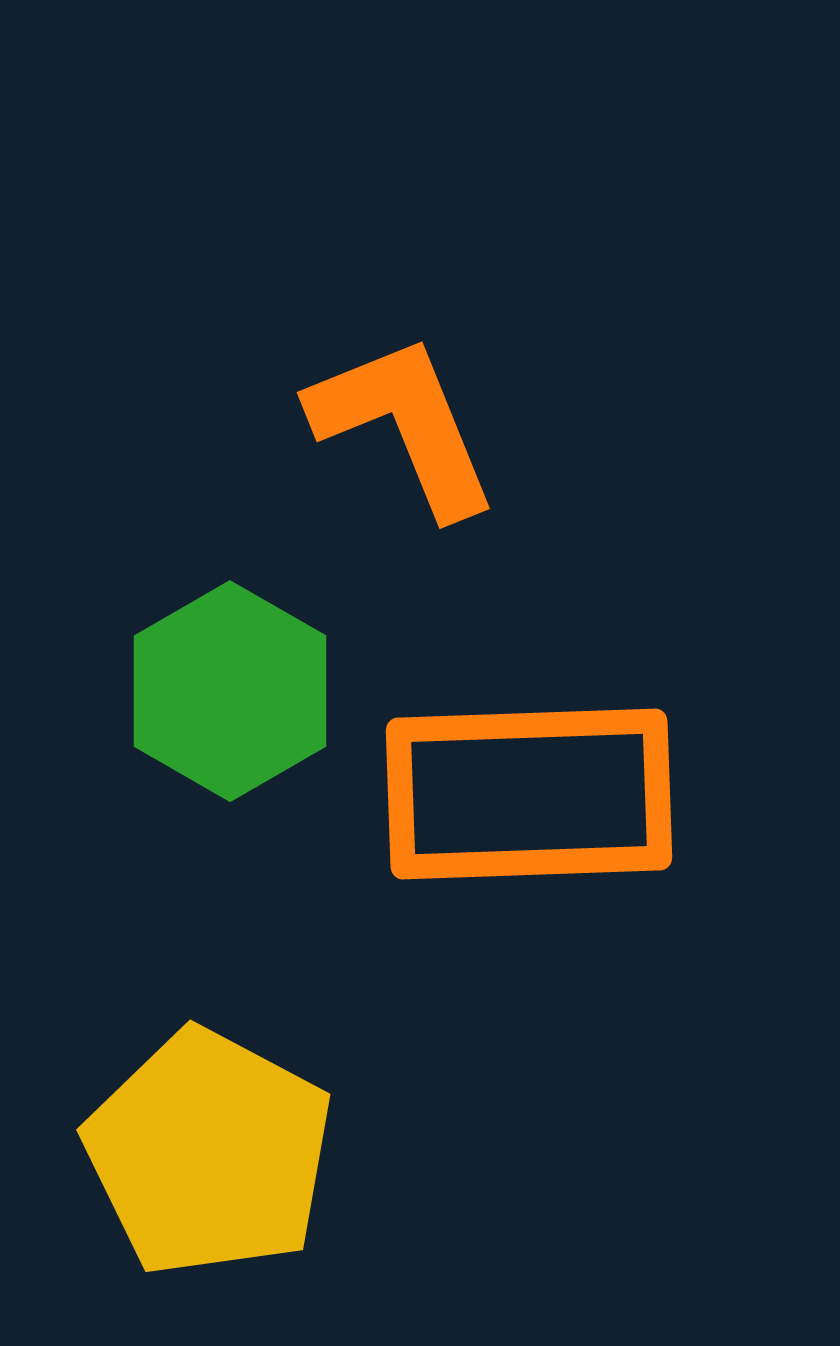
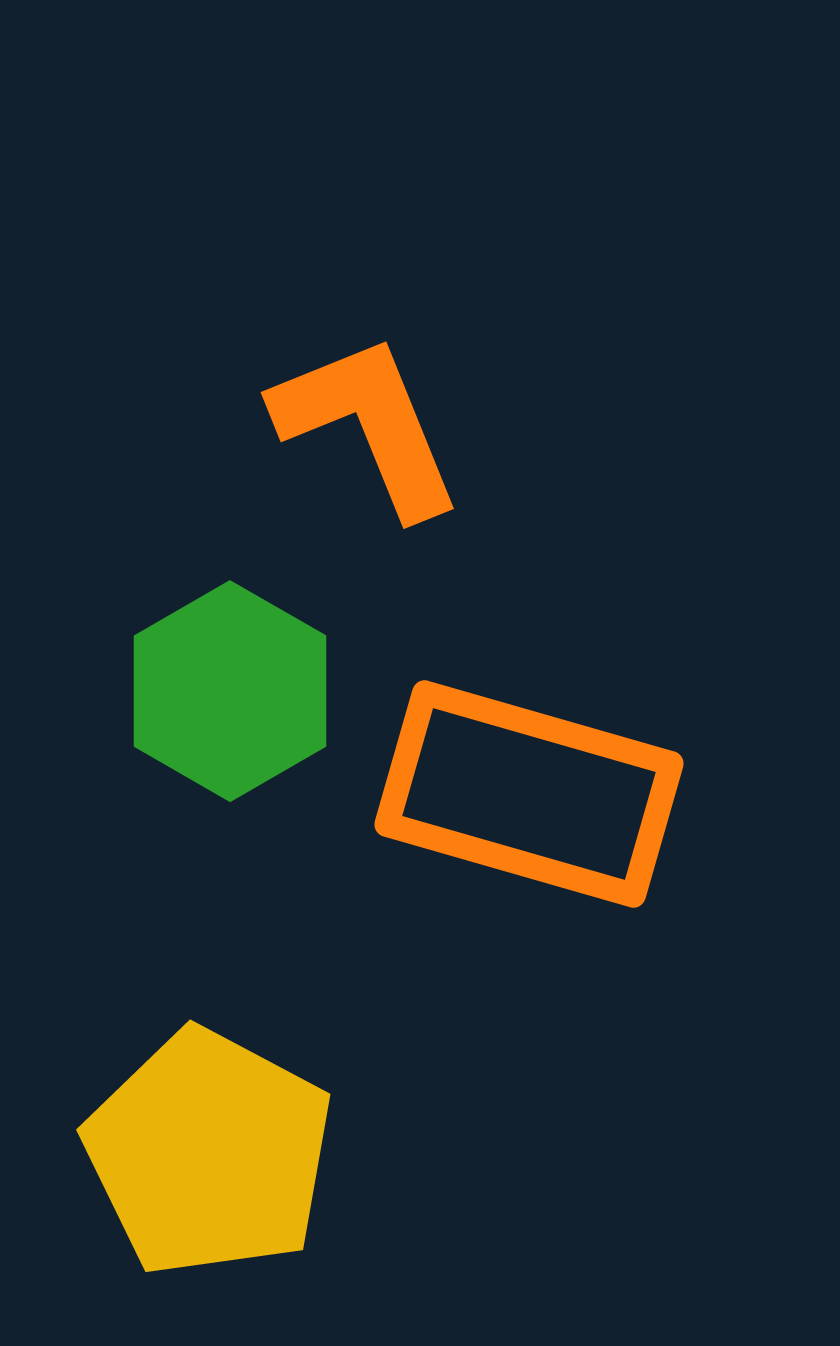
orange L-shape: moved 36 px left
orange rectangle: rotated 18 degrees clockwise
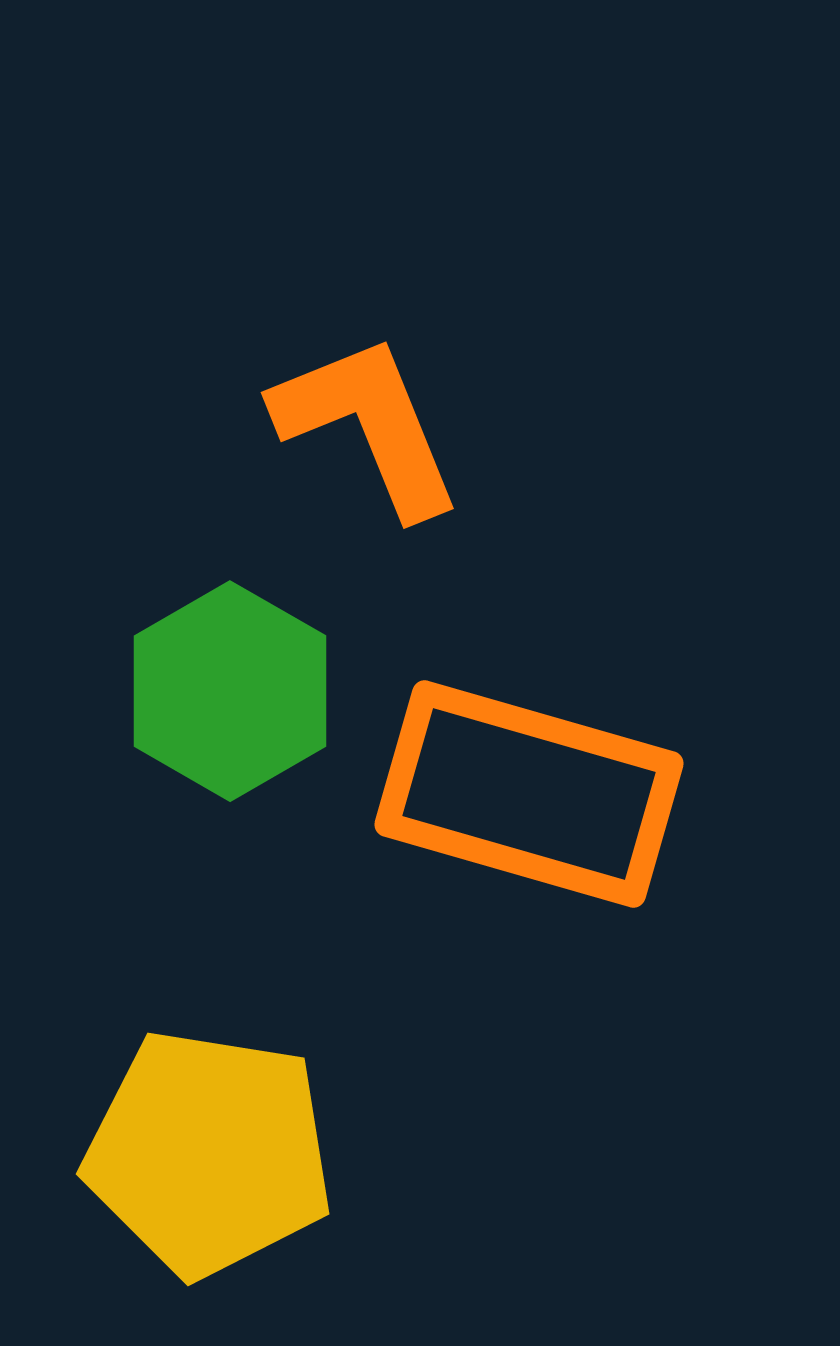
yellow pentagon: rotated 19 degrees counterclockwise
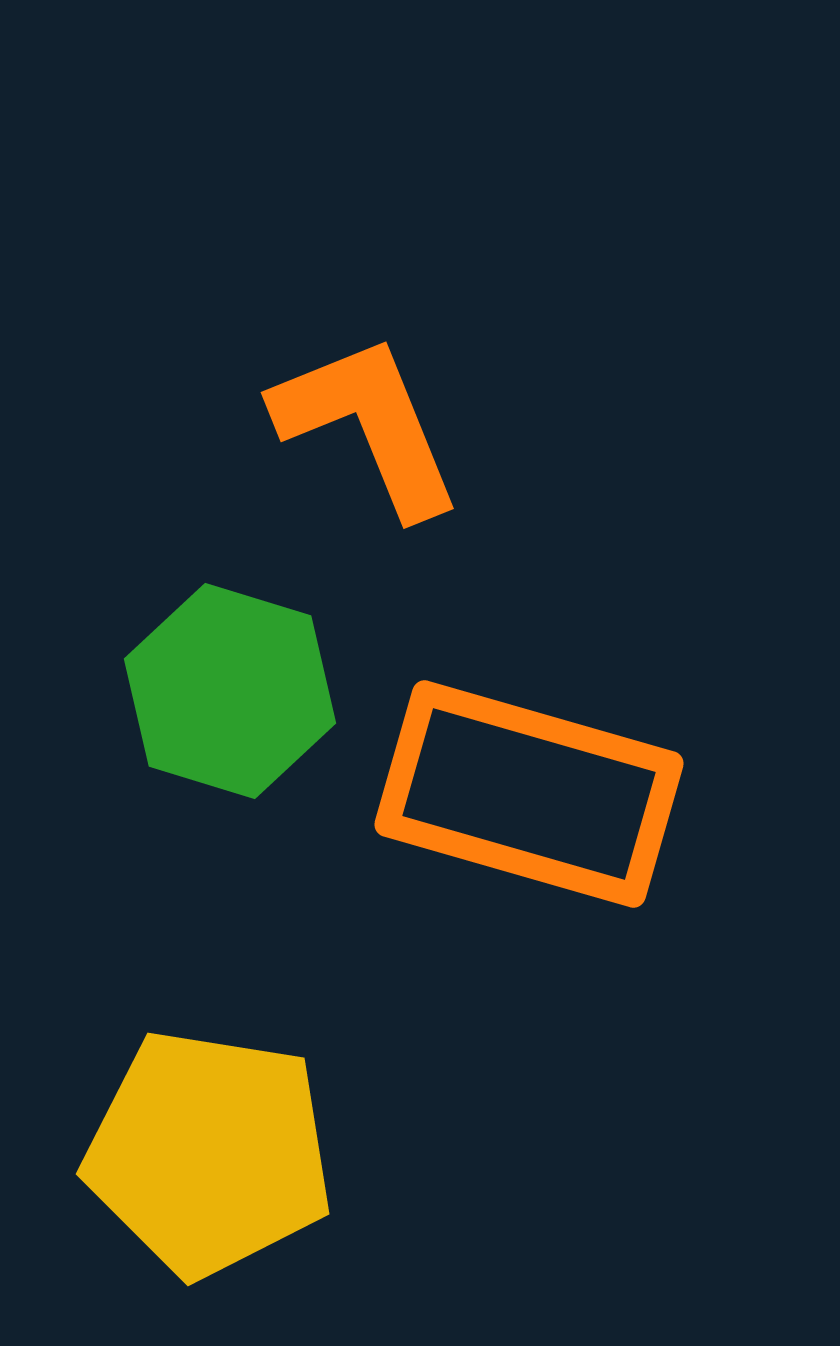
green hexagon: rotated 13 degrees counterclockwise
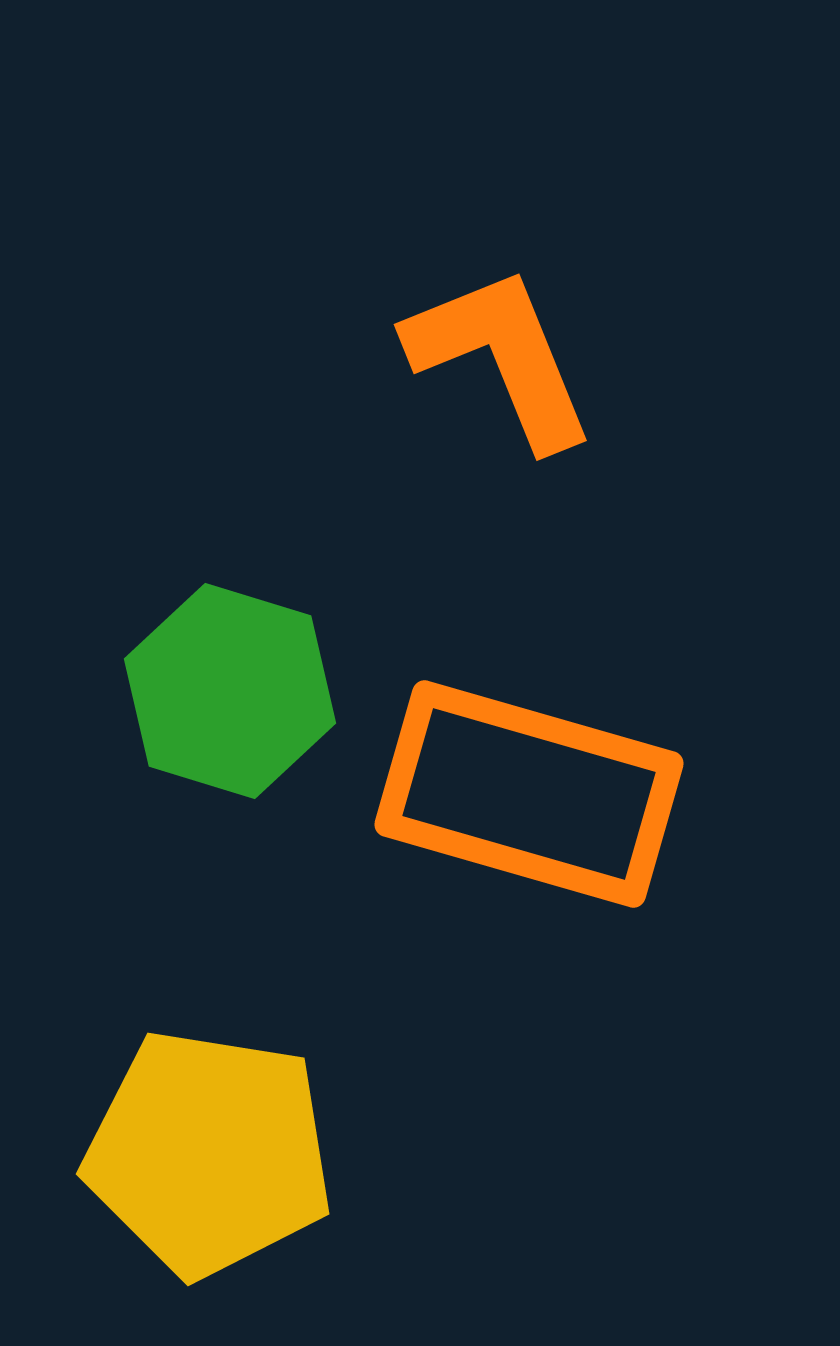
orange L-shape: moved 133 px right, 68 px up
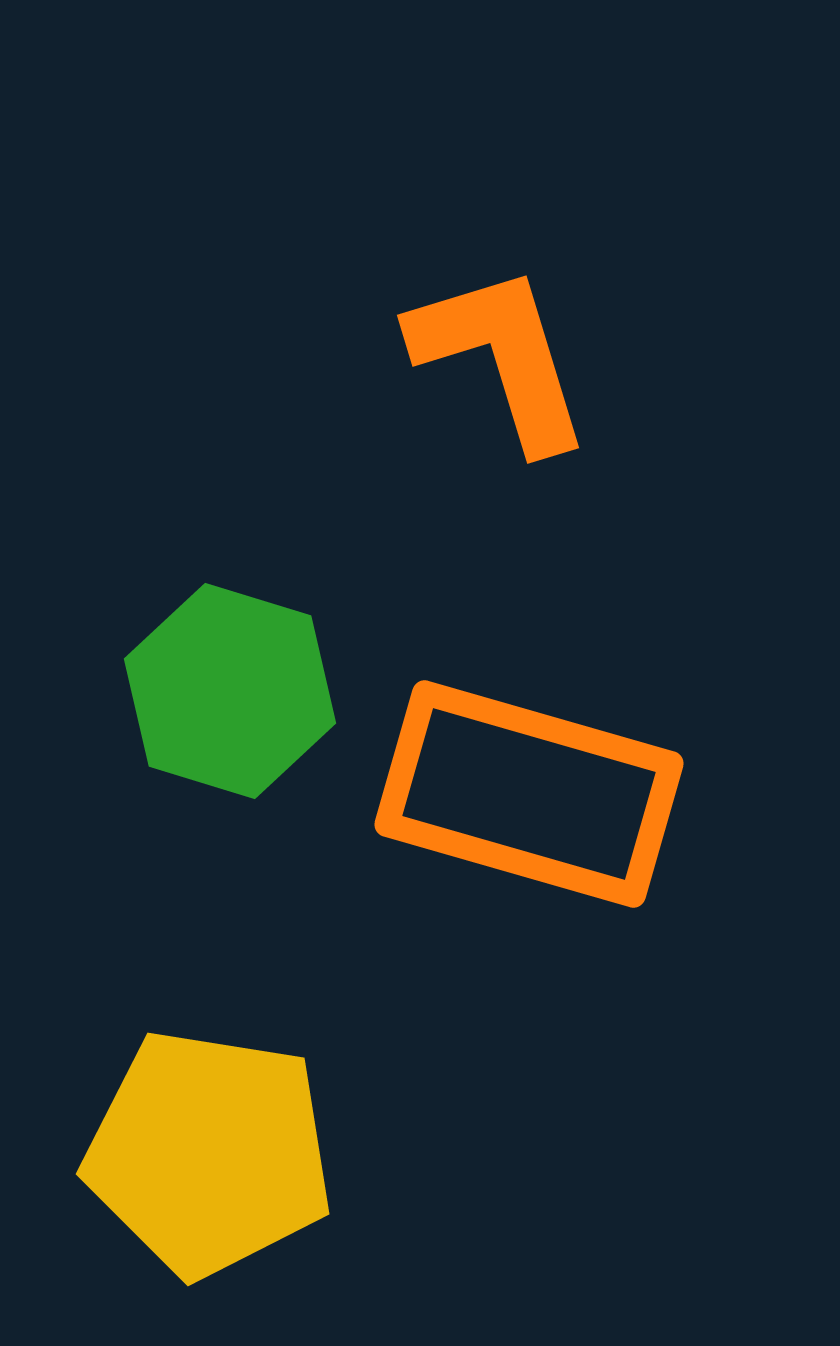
orange L-shape: rotated 5 degrees clockwise
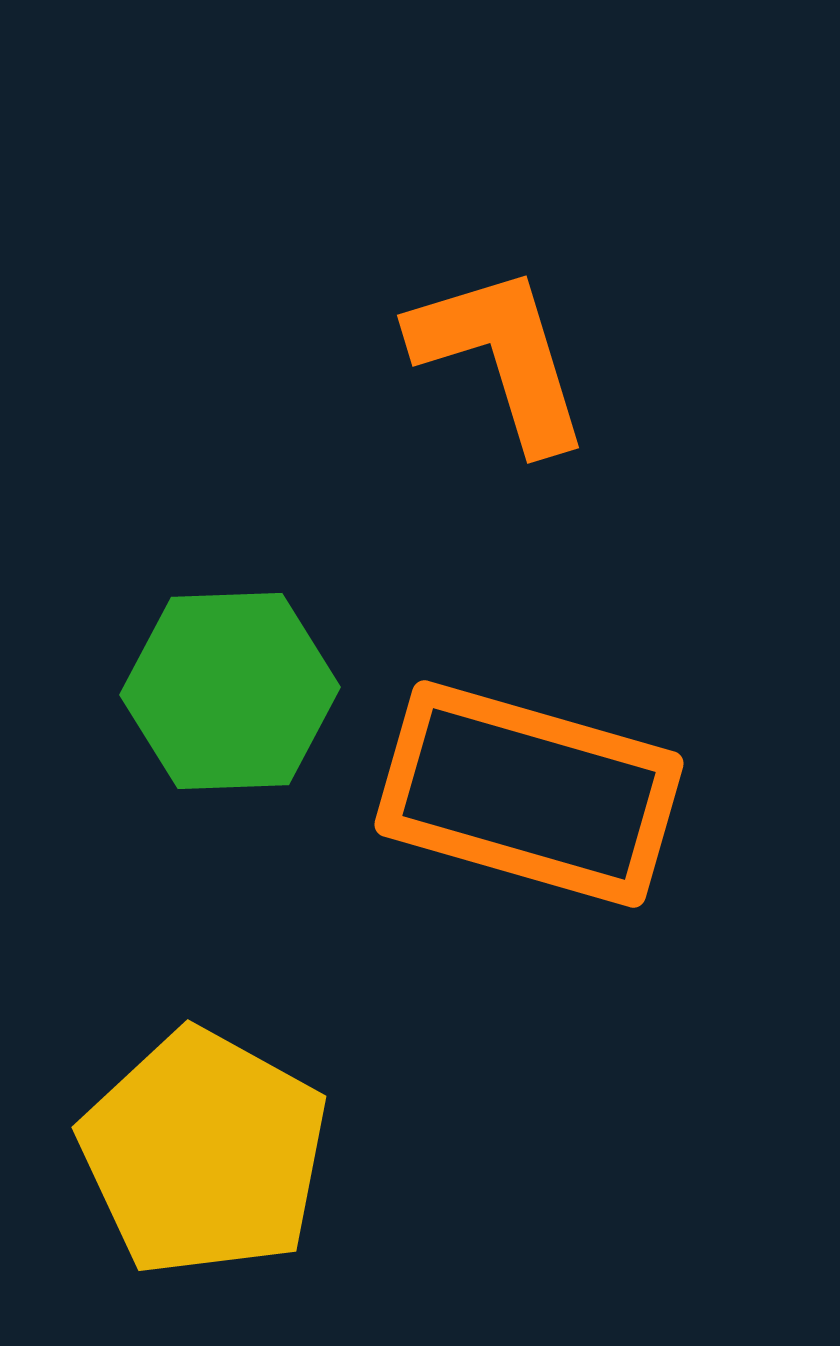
green hexagon: rotated 19 degrees counterclockwise
yellow pentagon: moved 5 px left; rotated 20 degrees clockwise
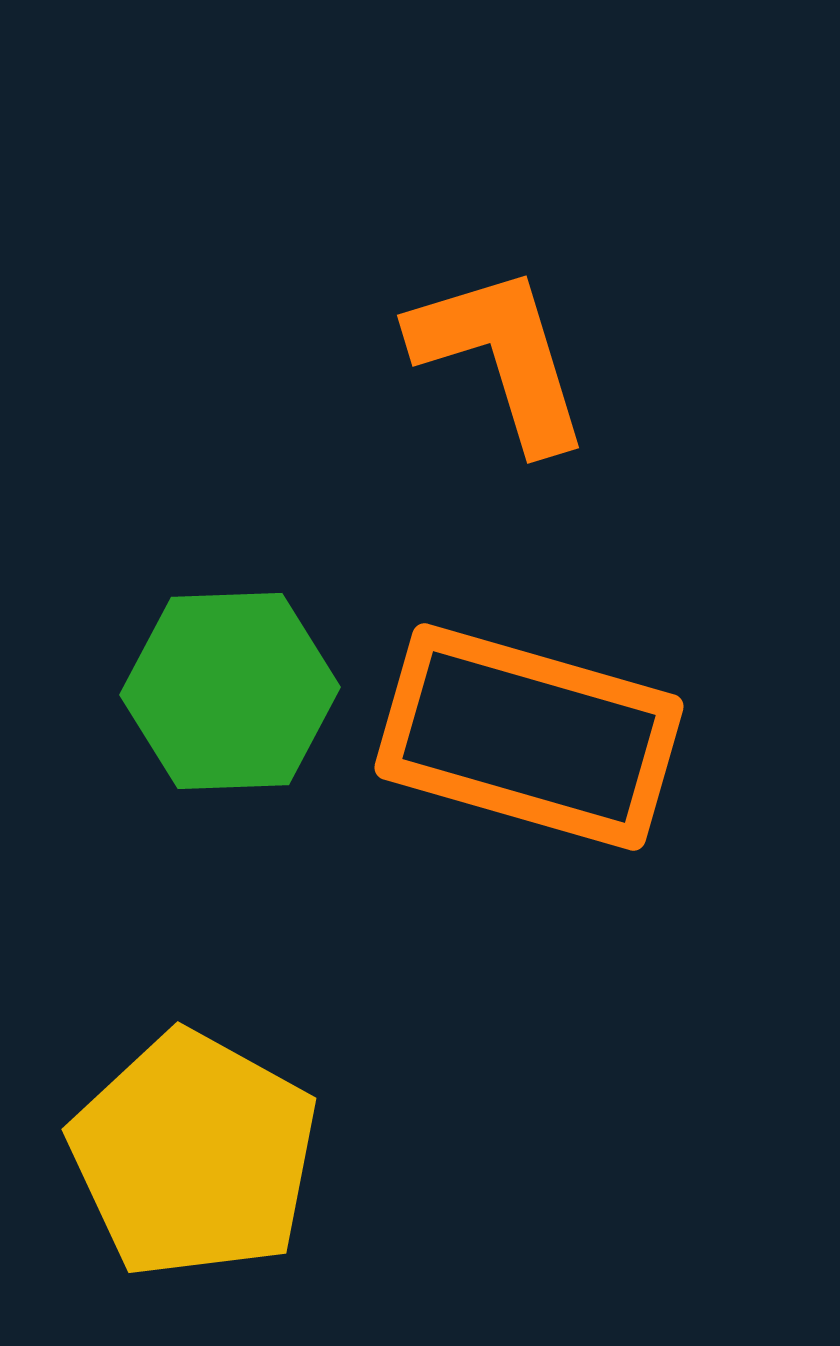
orange rectangle: moved 57 px up
yellow pentagon: moved 10 px left, 2 px down
